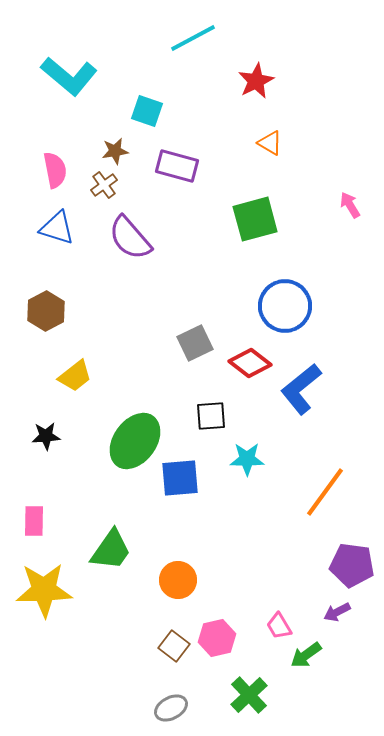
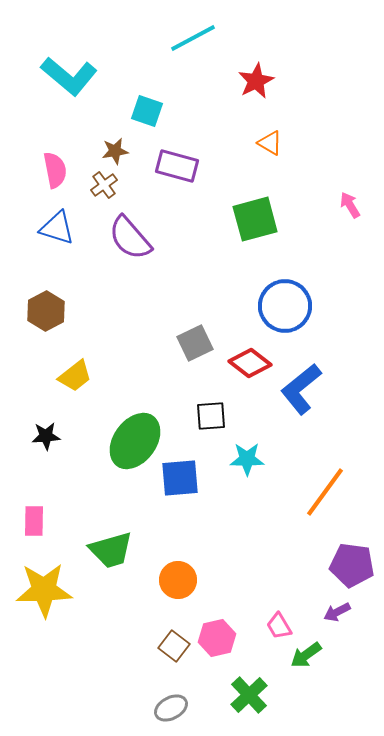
green trapezoid: rotated 39 degrees clockwise
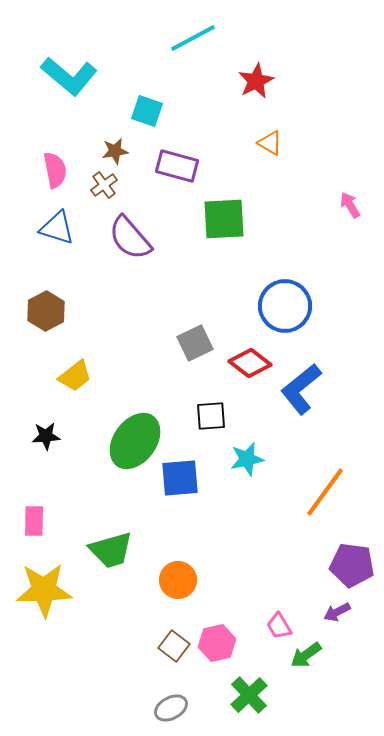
green square: moved 31 px left; rotated 12 degrees clockwise
cyan star: rotated 12 degrees counterclockwise
pink hexagon: moved 5 px down
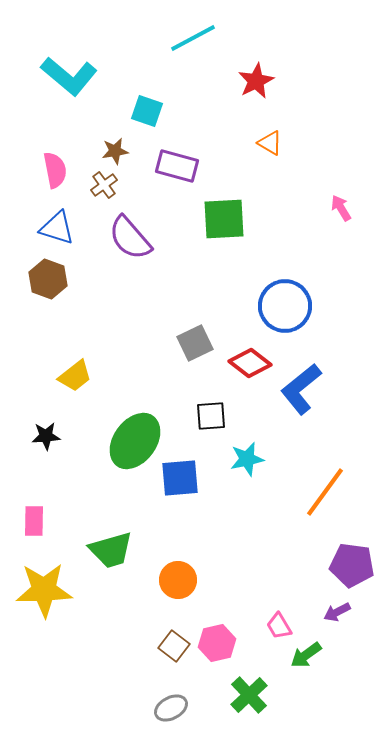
pink arrow: moved 9 px left, 3 px down
brown hexagon: moved 2 px right, 32 px up; rotated 12 degrees counterclockwise
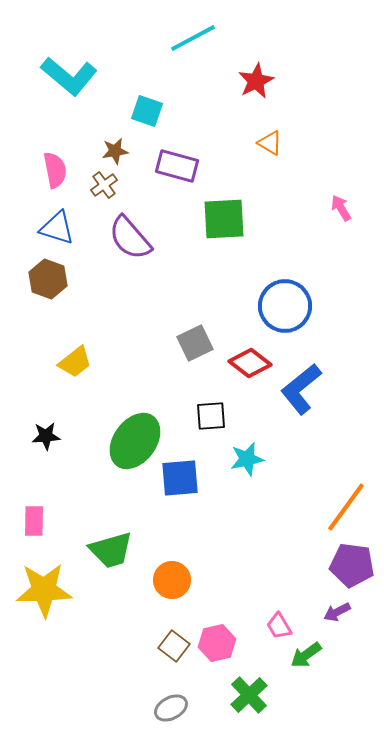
yellow trapezoid: moved 14 px up
orange line: moved 21 px right, 15 px down
orange circle: moved 6 px left
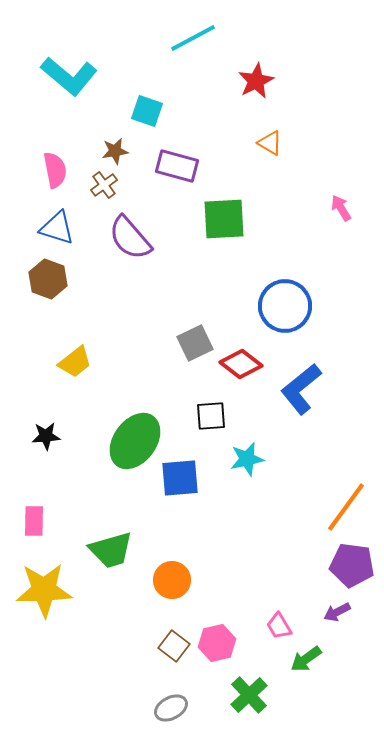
red diamond: moved 9 px left, 1 px down
green arrow: moved 4 px down
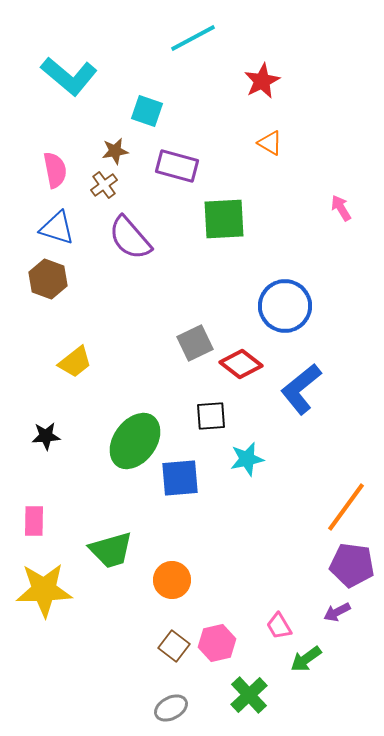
red star: moved 6 px right
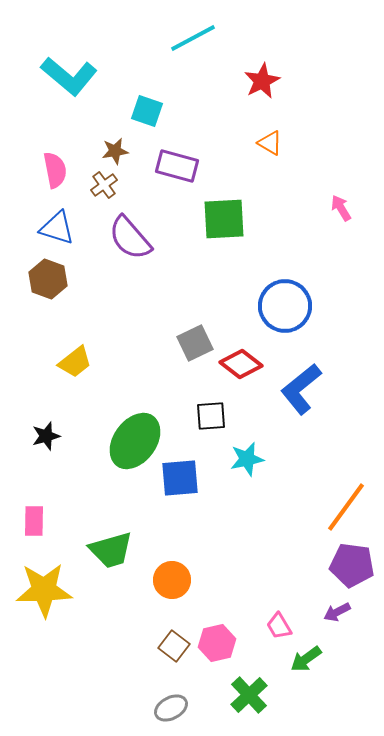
black star: rotated 12 degrees counterclockwise
